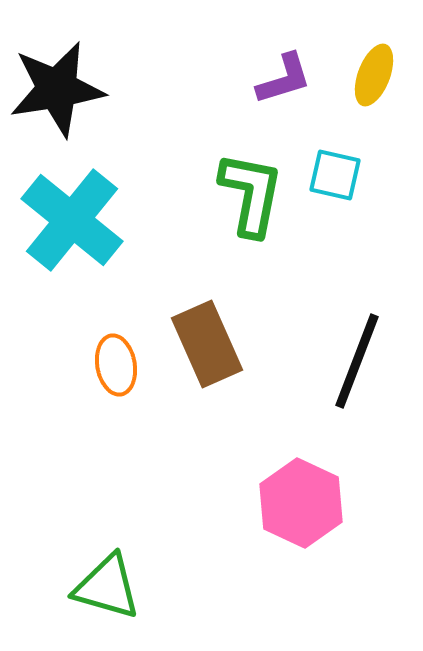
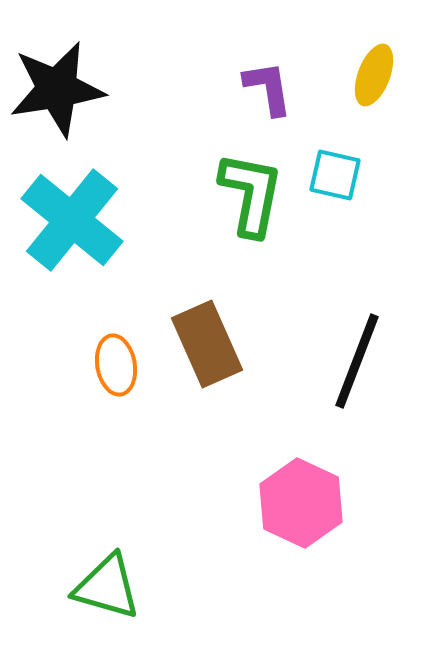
purple L-shape: moved 16 px left, 9 px down; rotated 82 degrees counterclockwise
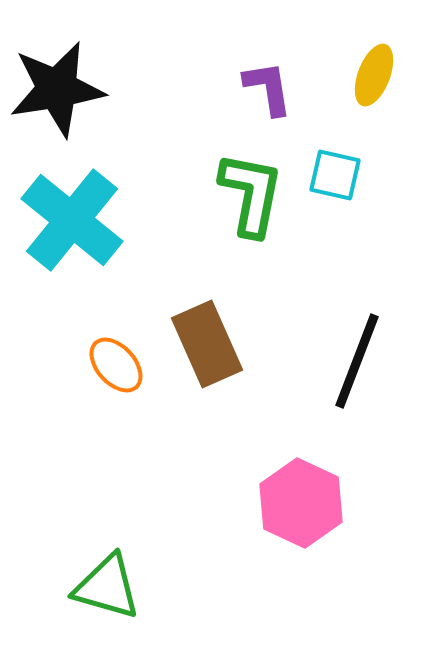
orange ellipse: rotated 32 degrees counterclockwise
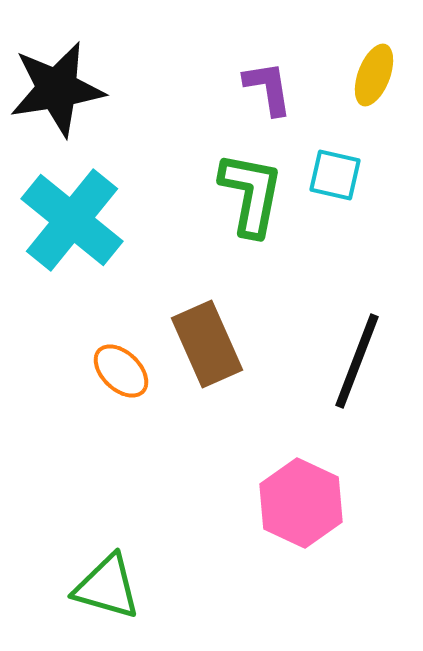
orange ellipse: moved 5 px right, 6 px down; rotated 4 degrees counterclockwise
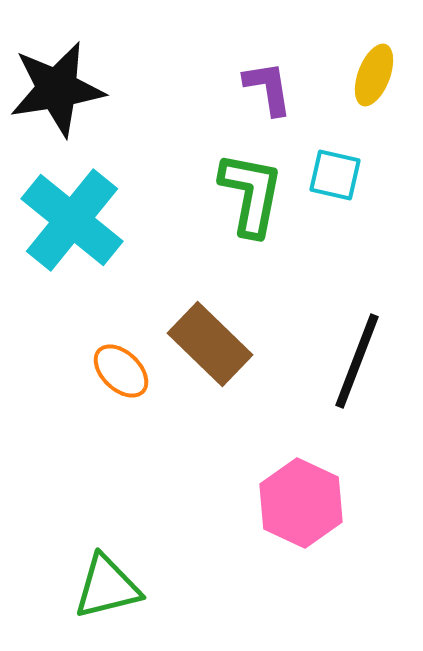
brown rectangle: moved 3 px right; rotated 22 degrees counterclockwise
green triangle: rotated 30 degrees counterclockwise
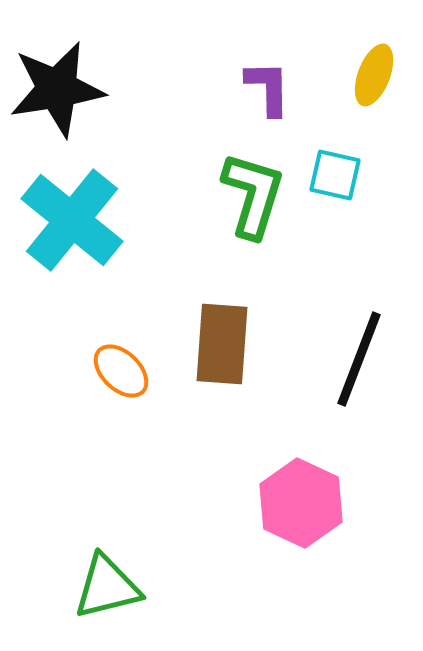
purple L-shape: rotated 8 degrees clockwise
green L-shape: moved 2 px right, 1 px down; rotated 6 degrees clockwise
brown rectangle: moved 12 px right; rotated 50 degrees clockwise
black line: moved 2 px right, 2 px up
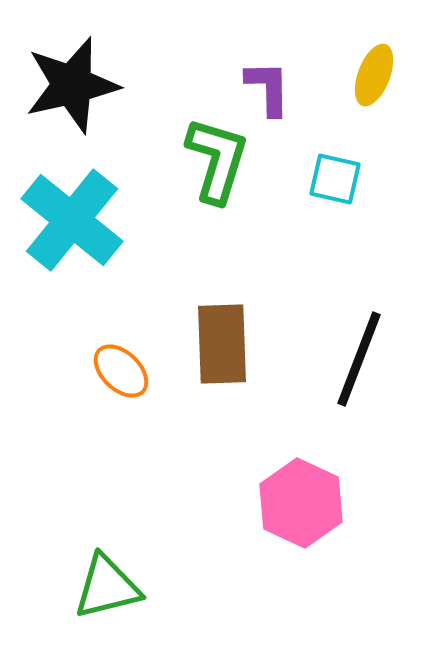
black star: moved 15 px right, 4 px up; rotated 4 degrees counterclockwise
cyan square: moved 4 px down
green L-shape: moved 36 px left, 35 px up
brown rectangle: rotated 6 degrees counterclockwise
